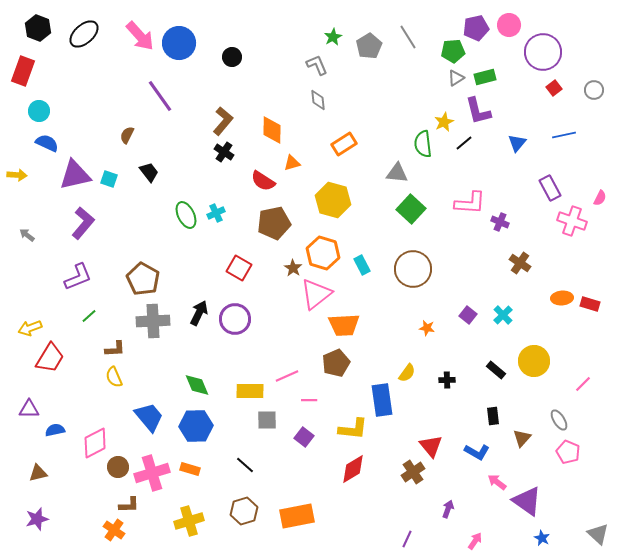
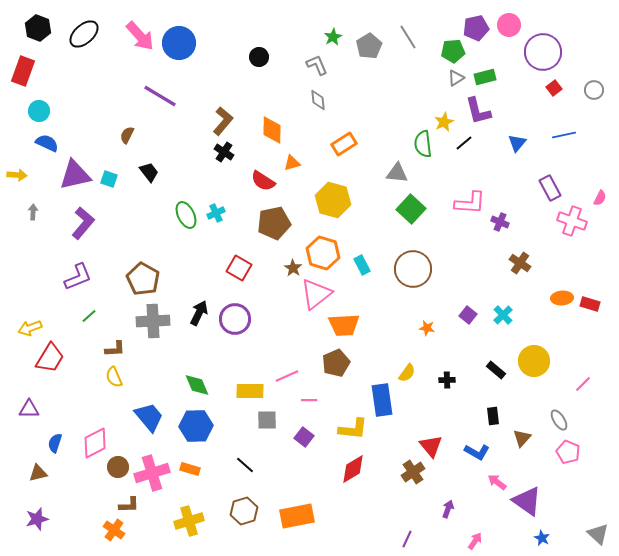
black circle at (232, 57): moved 27 px right
purple line at (160, 96): rotated 24 degrees counterclockwise
gray arrow at (27, 235): moved 6 px right, 23 px up; rotated 56 degrees clockwise
blue semicircle at (55, 430): moved 13 px down; rotated 60 degrees counterclockwise
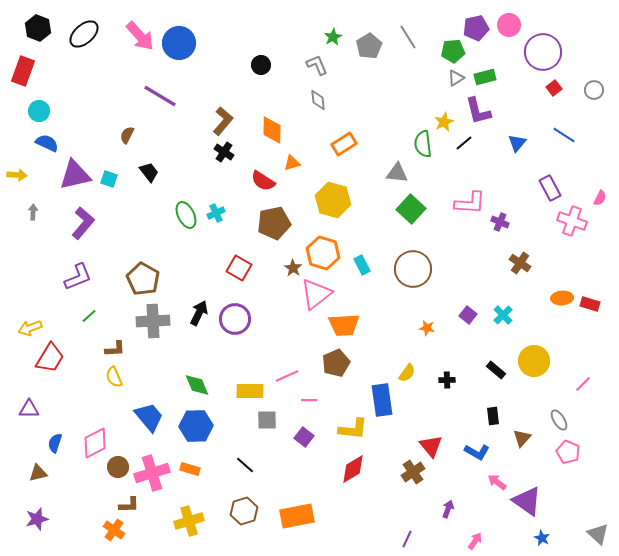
black circle at (259, 57): moved 2 px right, 8 px down
blue line at (564, 135): rotated 45 degrees clockwise
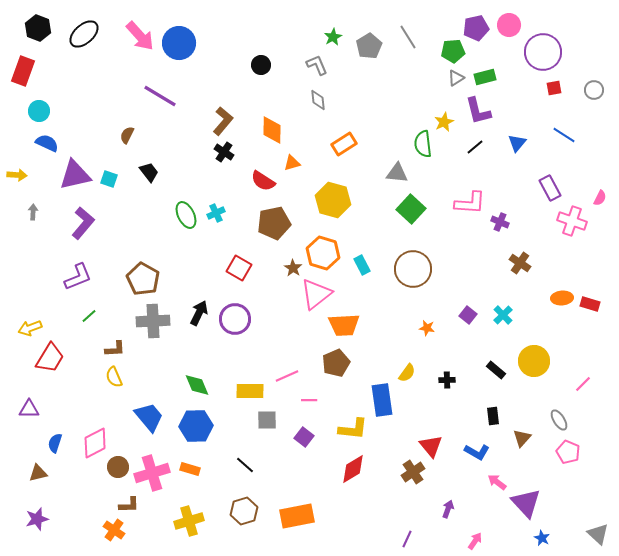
red square at (554, 88): rotated 28 degrees clockwise
black line at (464, 143): moved 11 px right, 4 px down
purple triangle at (527, 501): moved 1 px left, 2 px down; rotated 12 degrees clockwise
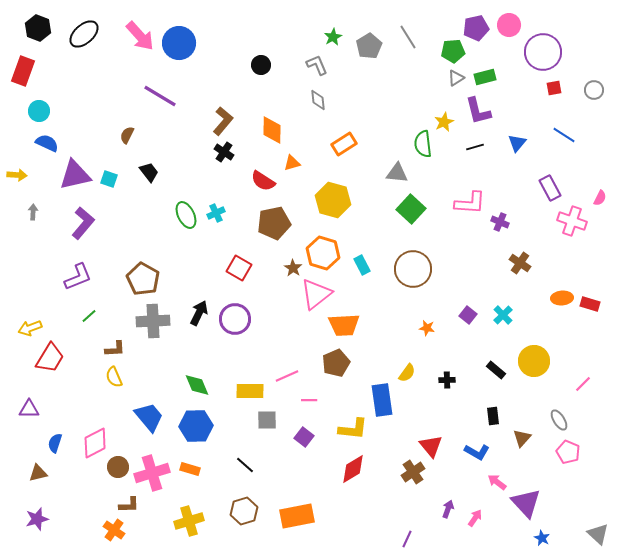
black line at (475, 147): rotated 24 degrees clockwise
pink arrow at (475, 541): moved 23 px up
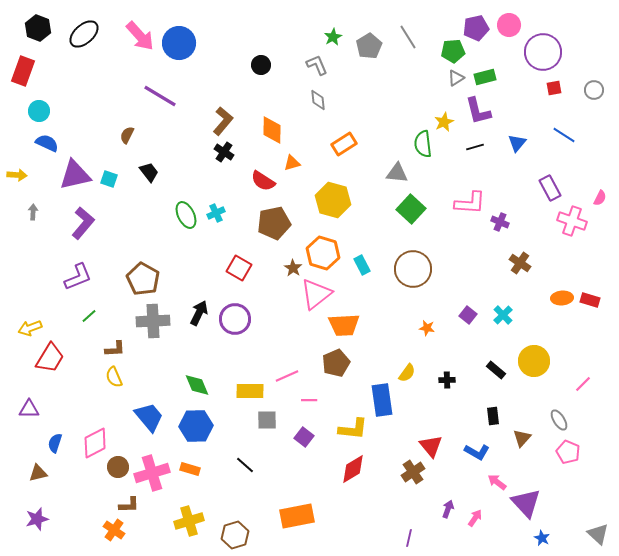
red rectangle at (590, 304): moved 4 px up
brown hexagon at (244, 511): moved 9 px left, 24 px down
purple line at (407, 539): moved 2 px right, 1 px up; rotated 12 degrees counterclockwise
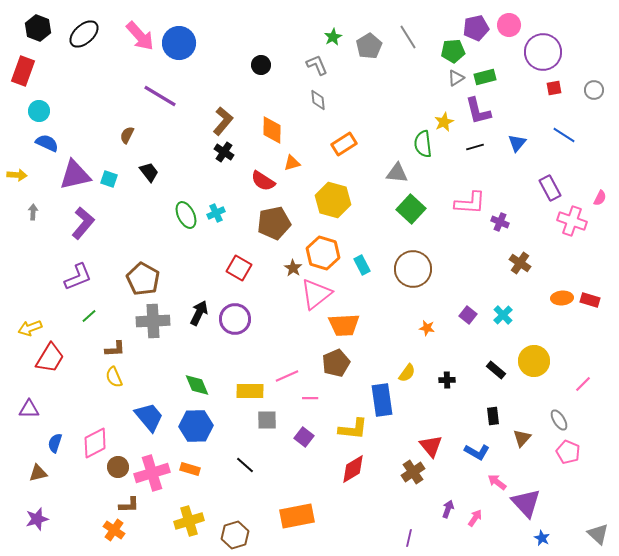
pink line at (309, 400): moved 1 px right, 2 px up
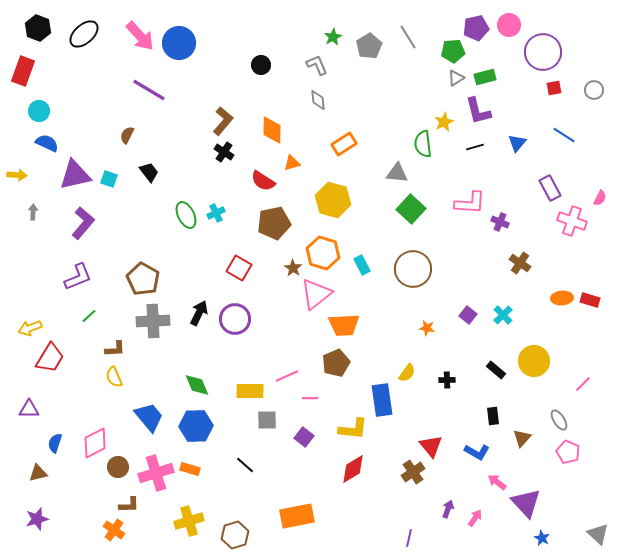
purple line at (160, 96): moved 11 px left, 6 px up
pink cross at (152, 473): moved 4 px right
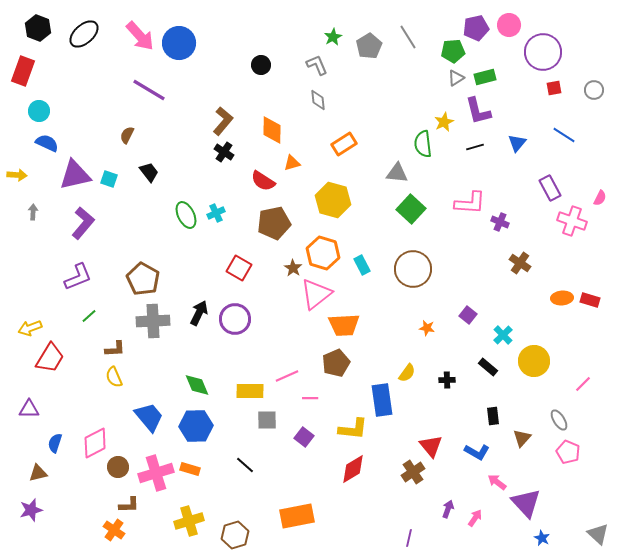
cyan cross at (503, 315): moved 20 px down
black rectangle at (496, 370): moved 8 px left, 3 px up
purple star at (37, 519): moved 6 px left, 9 px up
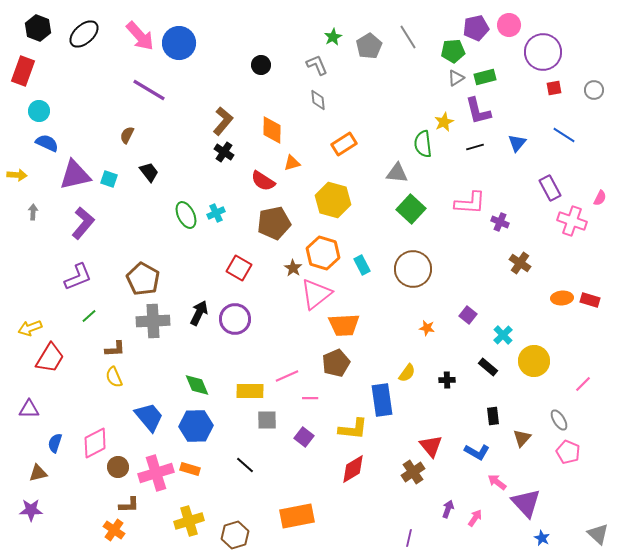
purple star at (31, 510): rotated 15 degrees clockwise
